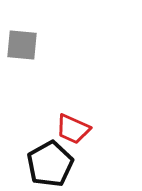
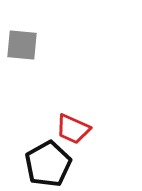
black pentagon: moved 2 px left
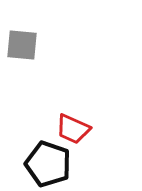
black pentagon: rotated 24 degrees counterclockwise
